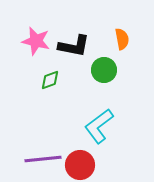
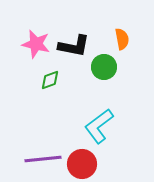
pink star: moved 3 px down
green circle: moved 3 px up
red circle: moved 2 px right, 1 px up
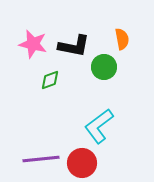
pink star: moved 3 px left
purple line: moved 2 px left
red circle: moved 1 px up
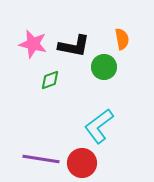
purple line: rotated 15 degrees clockwise
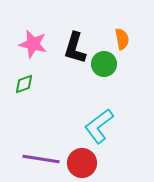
black L-shape: moved 1 px right, 2 px down; rotated 96 degrees clockwise
green circle: moved 3 px up
green diamond: moved 26 px left, 4 px down
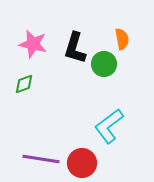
cyan L-shape: moved 10 px right
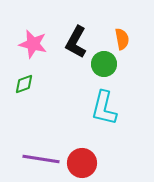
black L-shape: moved 1 px right, 6 px up; rotated 12 degrees clockwise
cyan L-shape: moved 5 px left, 18 px up; rotated 39 degrees counterclockwise
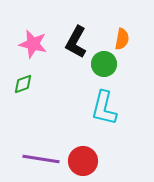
orange semicircle: rotated 20 degrees clockwise
green diamond: moved 1 px left
red circle: moved 1 px right, 2 px up
